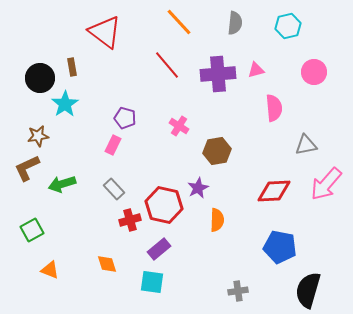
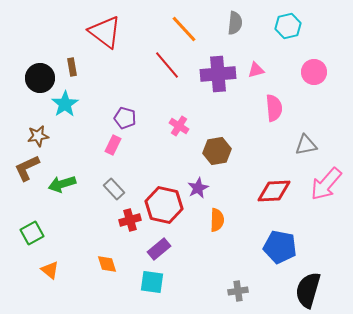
orange line: moved 5 px right, 7 px down
green square: moved 3 px down
orange triangle: rotated 18 degrees clockwise
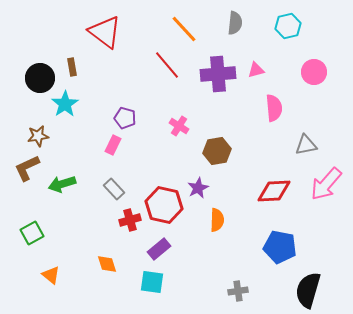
orange triangle: moved 1 px right, 5 px down
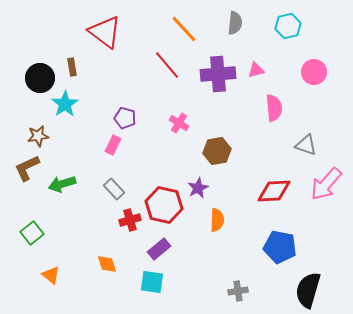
pink cross: moved 3 px up
gray triangle: rotated 30 degrees clockwise
green square: rotated 10 degrees counterclockwise
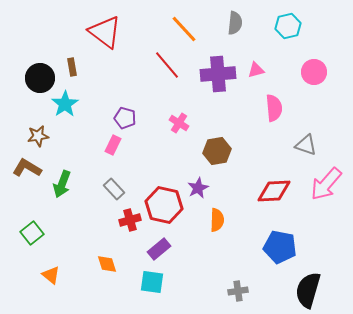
brown L-shape: rotated 56 degrees clockwise
green arrow: rotated 52 degrees counterclockwise
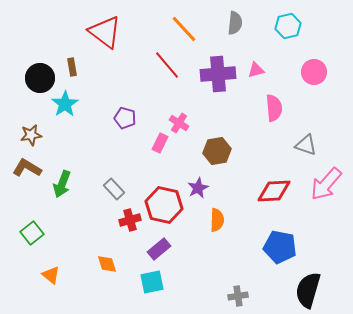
brown star: moved 7 px left, 1 px up
pink rectangle: moved 47 px right, 2 px up
cyan square: rotated 20 degrees counterclockwise
gray cross: moved 5 px down
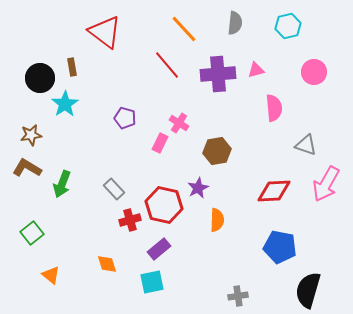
pink arrow: rotated 12 degrees counterclockwise
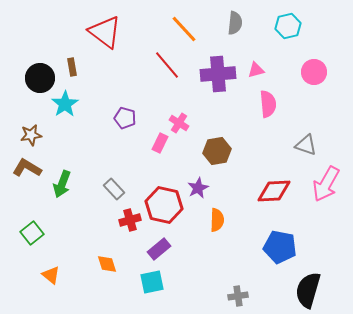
pink semicircle: moved 6 px left, 4 px up
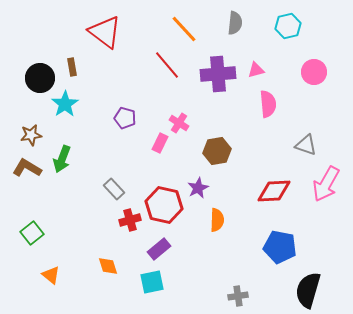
green arrow: moved 25 px up
orange diamond: moved 1 px right, 2 px down
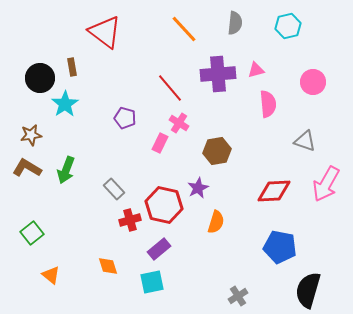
red line: moved 3 px right, 23 px down
pink circle: moved 1 px left, 10 px down
gray triangle: moved 1 px left, 4 px up
green arrow: moved 4 px right, 11 px down
orange semicircle: moved 1 px left, 2 px down; rotated 15 degrees clockwise
gray cross: rotated 24 degrees counterclockwise
